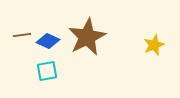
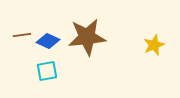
brown star: rotated 21 degrees clockwise
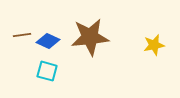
brown star: moved 3 px right
yellow star: rotated 10 degrees clockwise
cyan square: rotated 25 degrees clockwise
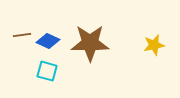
brown star: moved 6 px down; rotated 6 degrees clockwise
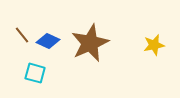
brown line: rotated 60 degrees clockwise
brown star: rotated 24 degrees counterclockwise
cyan square: moved 12 px left, 2 px down
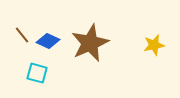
cyan square: moved 2 px right
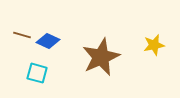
brown line: rotated 36 degrees counterclockwise
brown star: moved 11 px right, 14 px down
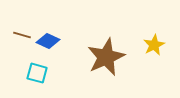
yellow star: rotated 15 degrees counterclockwise
brown star: moved 5 px right
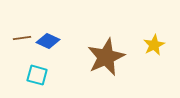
brown line: moved 3 px down; rotated 24 degrees counterclockwise
cyan square: moved 2 px down
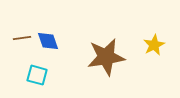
blue diamond: rotated 45 degrees clockwise
brown star: rotated 15 degrees clockwise
